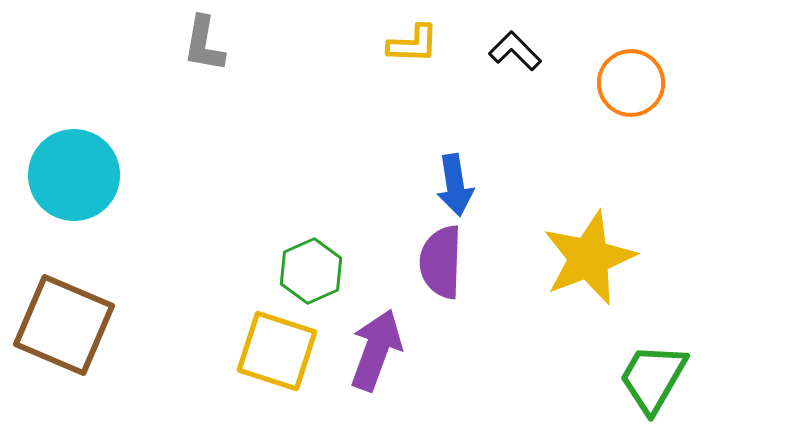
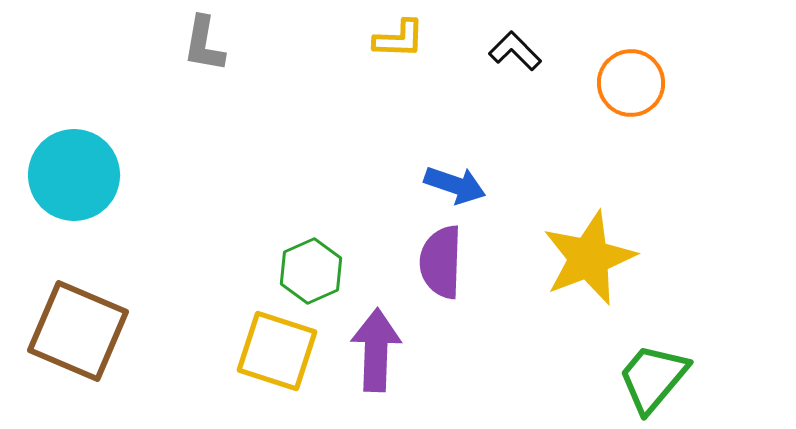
yellow L-shape: moved 14 px left, 5 px up
blue arrow: rotated 62 degrees counterclockwise
brown square: moved 14 px right, 6 px down
purple arrow: rotated 18 degrees counterclockwise
green trapezoid: rotated 10 degrees clockwise
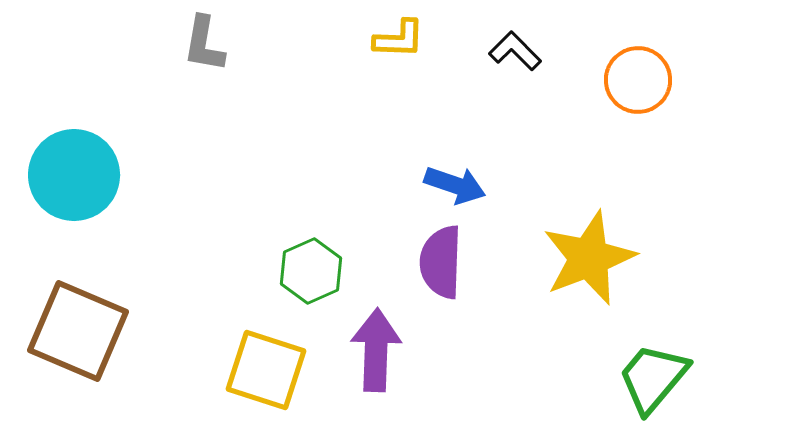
orange circle: moved 7 px right, 3 px up
yellow square: moved 11 px left, 19 px down
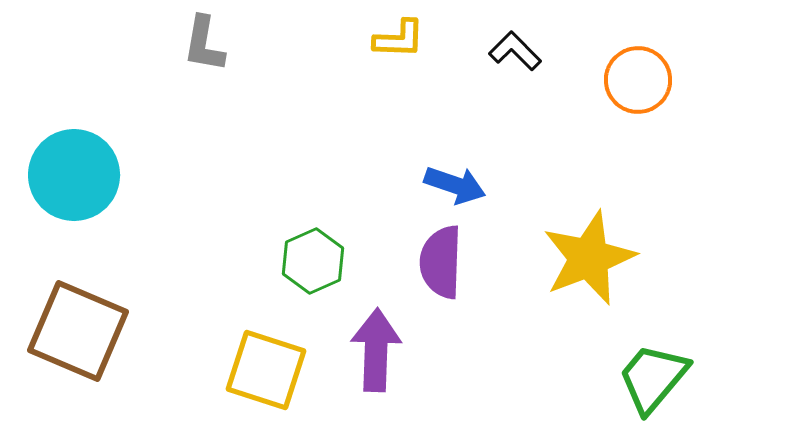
green hexagon: moved 2 px right, 10 px up
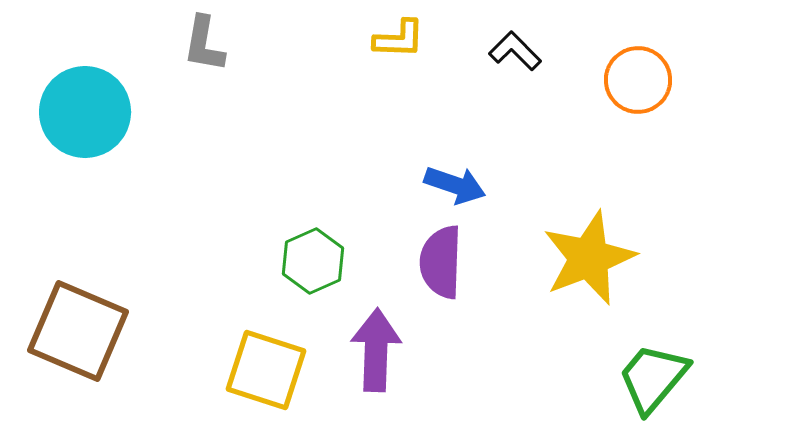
cyan circle: moved 11 px right, 63 px up
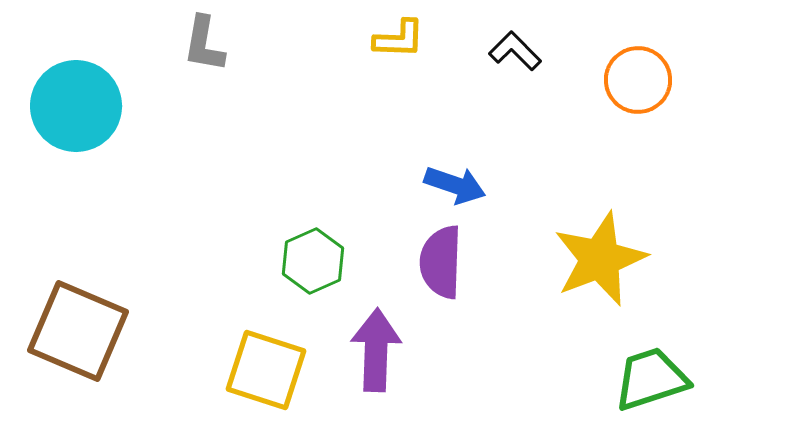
cyan circle: moved 9 px left, 6 px up
yellow star: moved 11 px right, 1 px down
green trapezoid: moved 2 px left, 1 px down; rotated 32 degrees clockwise
